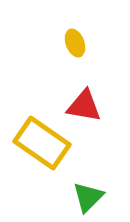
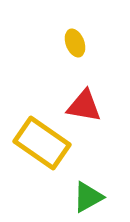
green triangle: rotated 16 degrees clockwise
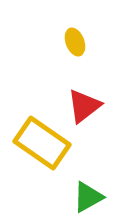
yellow ellipse: moved 1 px up
red triangle: rotated 48 degrees counterclockwise
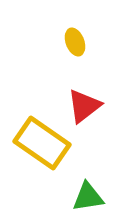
green triangle: rotated 20 degrees clockwise
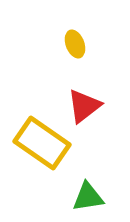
yellow ellipse: moved 2 px down
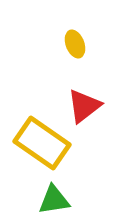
green triangle: moved 34 px left, 3 px down
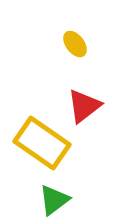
yellow ellipse: rotated 16 degrees counterclockwise
green triangle: rotated 28 degrees counterclockwise
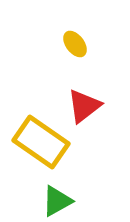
yellow rectangle: moved 1 px left, 1 px up
green triangle: moved 3 px right, 1 px down; rotated 8 degrees clockwise
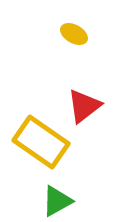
yellow ellipse: moved 1 px left, 10 px up; rotated 24 degrees counterclockwise
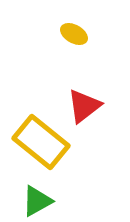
yellow rectangle: rotated 4 degrees clockwise
green triangle: moved 20 px left
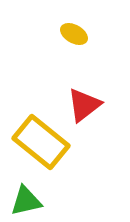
red triangle: moved 1 px up
green triangle: moved 11 px left; rotated 16 degrees clockwise
